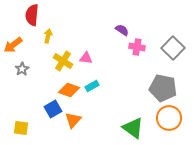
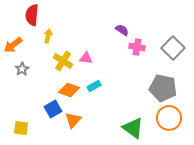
cyan rectangle: moved 2 px right
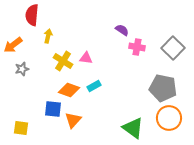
gray star: rotated 16 degrees clockwise
blue square: rotated 36 degrees clockwise
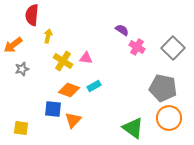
pink cross: rotated 21 degrees clockwise
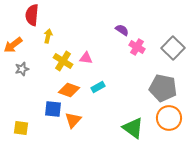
cyan rectangle: moved 4 px right, 1 px down
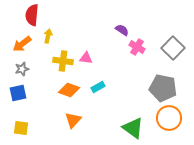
orange arrow: moved 9 px right, 1 px up
yellow cross: rotated 24 degrees counterclockwise
blue square: moved 35 px left, 16 px up; rotated 18 degrees counterclockwise
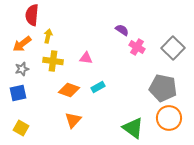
yellow cross: moved 10 px left
yellow square: rotated 21 degrees clockwise
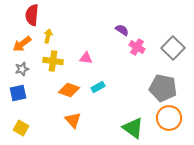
orange triangle: rotated 24 degrees counterclockwise
